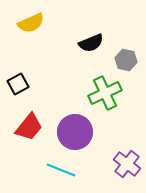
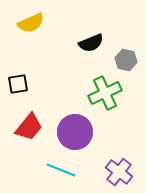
black square: rotated 20 degrees clockwise
purple cross: moved 8 px left, 8 px down
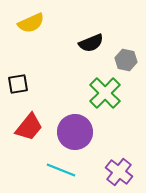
green cross: rotated 20 degrees counterclockwise
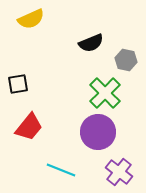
yellow semicircle: moved 4 px up
purple circle: moved 23 px right
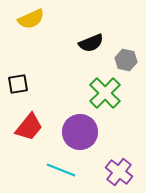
purple circle: moved 18 px left
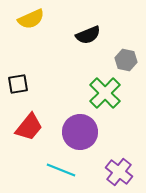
black semicircle: moved 3 px left, 8 px up
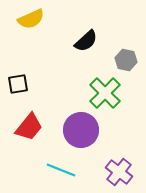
black semicircle: moved 2 px left, 6 px down; rotated 20 degrees counterclockwise
purple circle: moved 1 px right, 2 px up
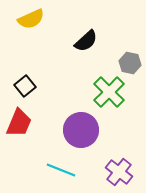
gray hexagon: moved 4 px right, 3 px down
black square: moved 7 px right, 2 px down; rotated 30 degrees counterclockwise
green cross: moved 4 px right, 1 px up
red trapezoid: moved 10 px left, 4 px up; rotated 16 degrees counterclockwise
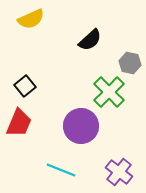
black semicircle: moved 4 px right, 1 px up
purple circle: moved 4 px up
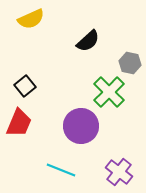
black semicircle: moved 2 px left, 1 px down
